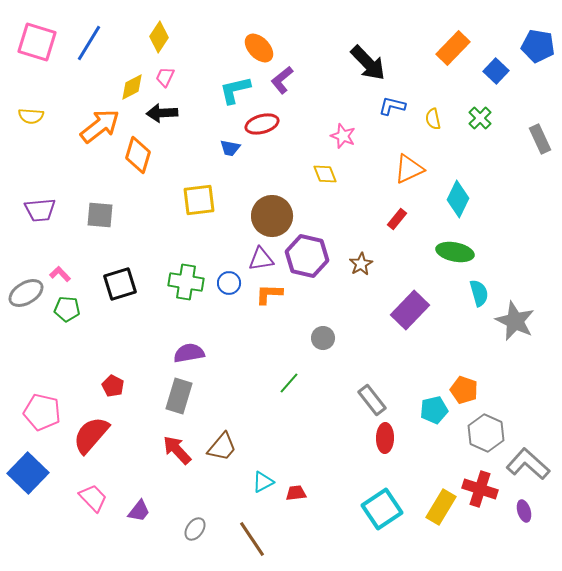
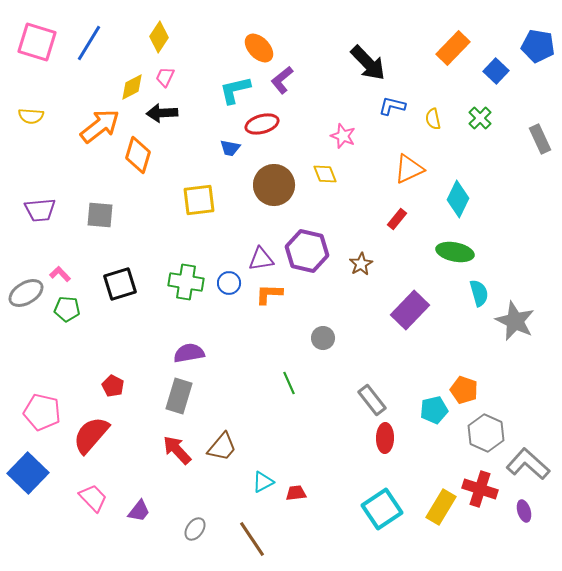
brown circle at (272, 216): moved 2 px right, 31 px up
purple hexagon at (307, 256): moved 5 px up
green line at (289, 383): rotated 65 degrees counterclockwise
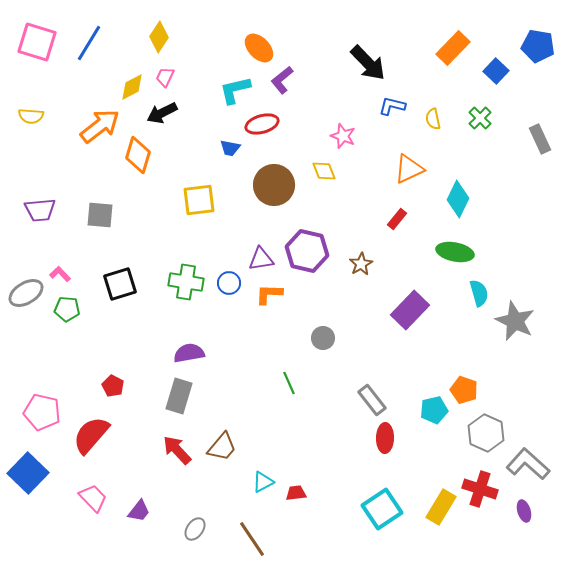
black arrow at (162, 113): rotated 24 degrees counterclockwise
yellow diamond at (325, 174): moved 1 px left, 3 px up
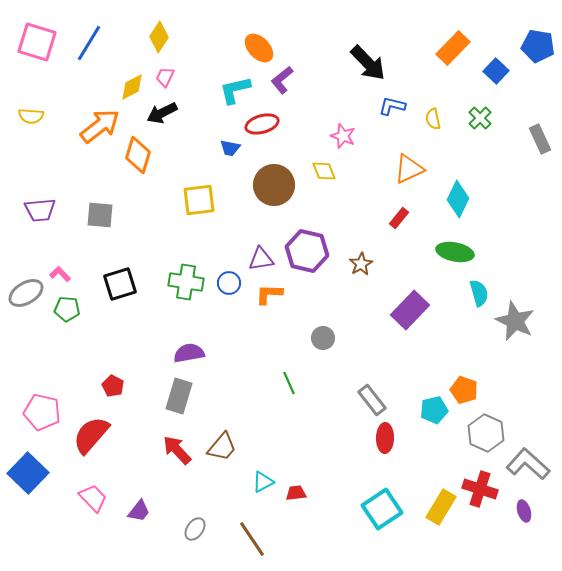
red rectangle at (397, 219): moved 2 px right, 1 px up
